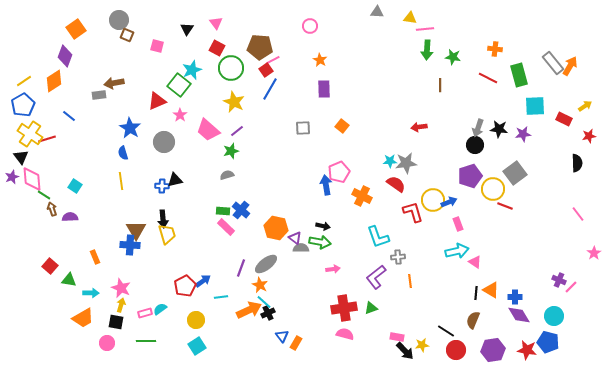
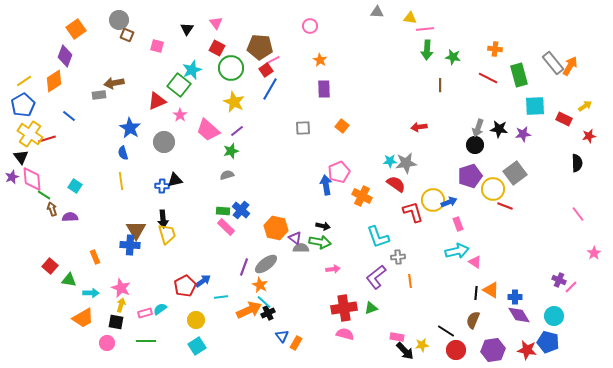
purple line at (241, 268): moved 3 px right, 1 px up
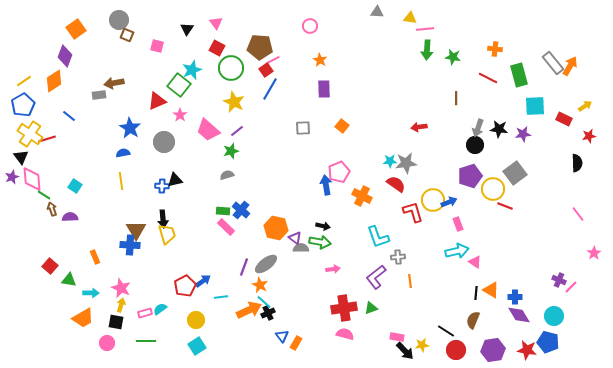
brown line at (440, 85): moved 16 px right, 13 px down
blue semicircle at (123, 153): rotated 96 degrees clockwise
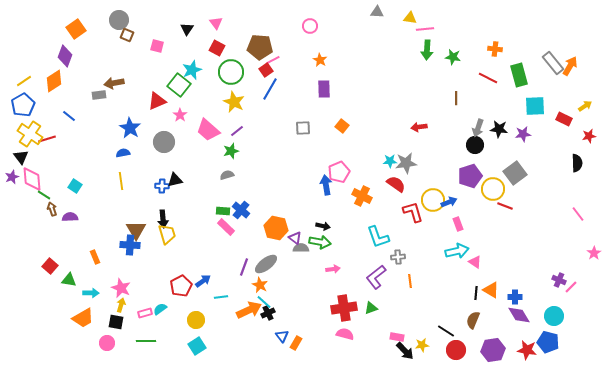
green circle at (231, 68): moved 4 px down
red pentagon at (185, 286): moved 4 px left
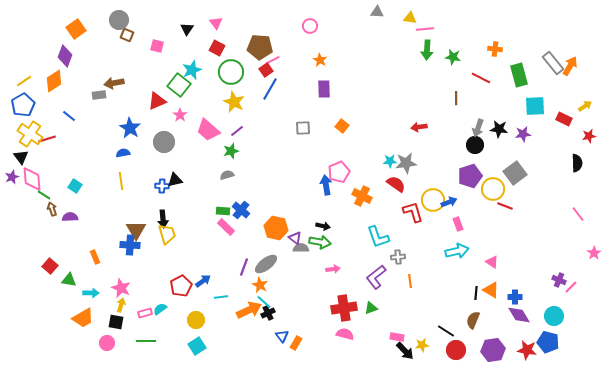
red line at (488, 78): moved 7 px left
pink triangle at (475, 262): moved 17 px right
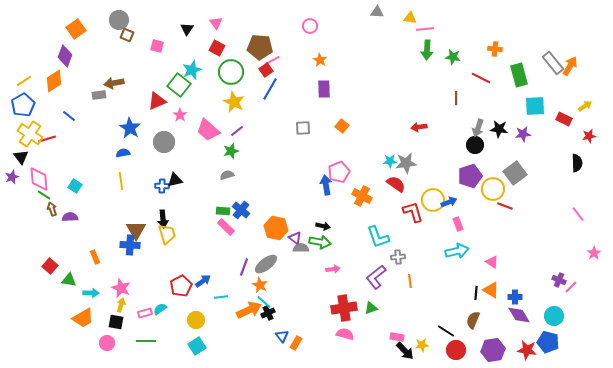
pink diamond at (32, 179): moved 7 px right
